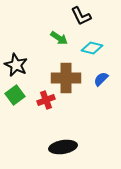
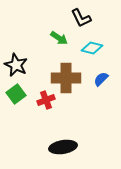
black L-shape: moved 2 px down
green square: moved 1 px right, 1 px up
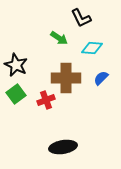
cyan diamond: rotated 10 degrees counterclockwise
blue semicircle: moved 1 px up
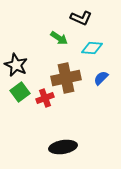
black L-shape: rotated 40 degrees counterclockwise
brown cross: rotated 12 degrees counterclockwise
green square: moved 4 px right, 2 px up
red cross: moved 1 px left, 2 px up
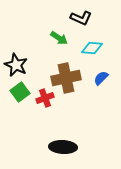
black ellipse: rotated 12 degrees clockwise
